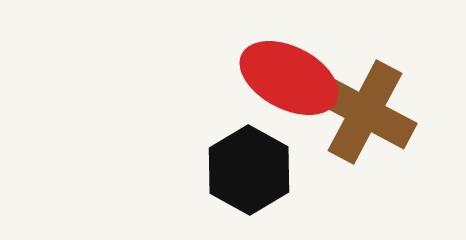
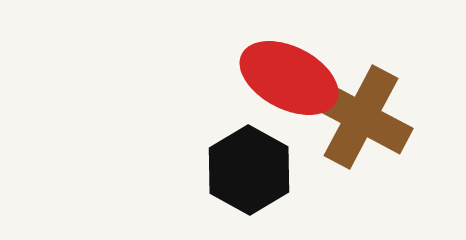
brown cross: moved 4 px left, 5 px down
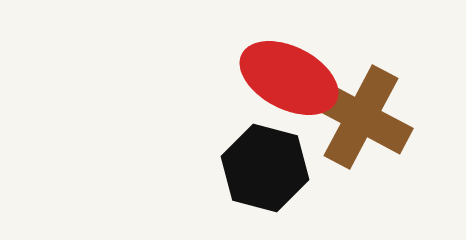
black hexagon: moved 16 px right, 2 px up; rotated 14 degrees counterclockwise
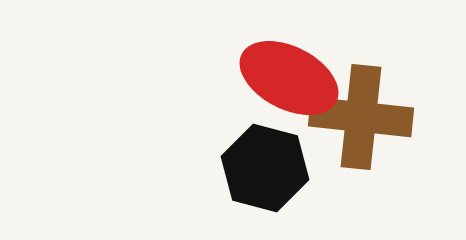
brown cross: rotated 22 degrees counterclockwise
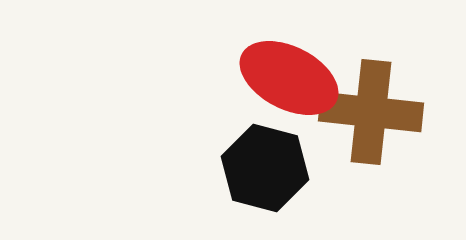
brown cross: moved 10 px right, 5 px up
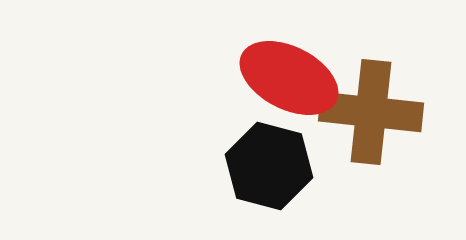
black hexagon: moved 4 px right, 2 px up
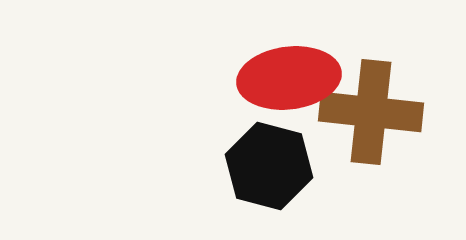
red ellipse: rotated 34 degrees counterclockwise
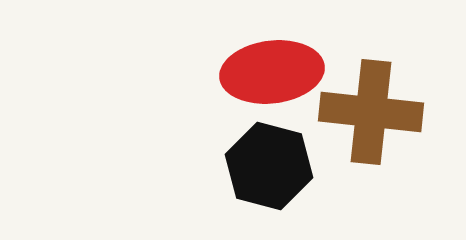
red ellipse: moved 17 px left, 6 px up
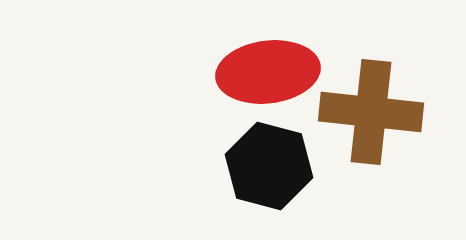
red ellipse: moved 4 px left
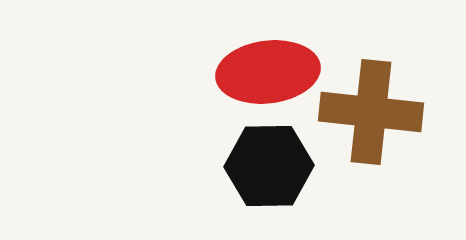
black hexagon: rotated 16 degrees counterclockwise
